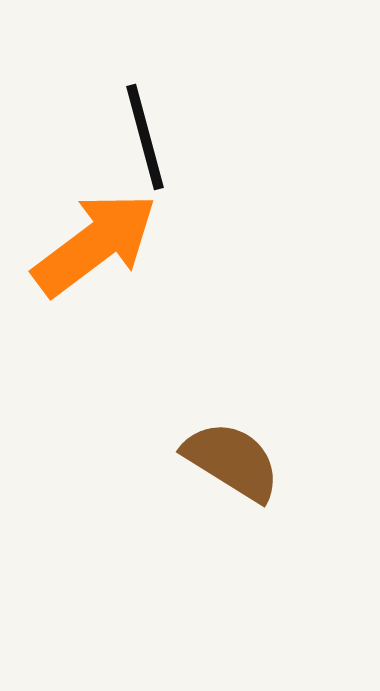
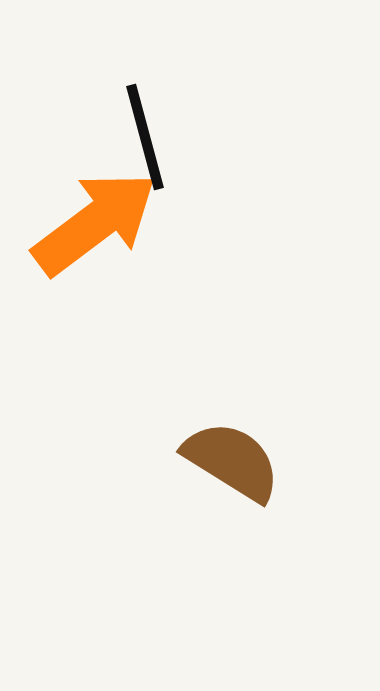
orange arrow: moved 21 px up
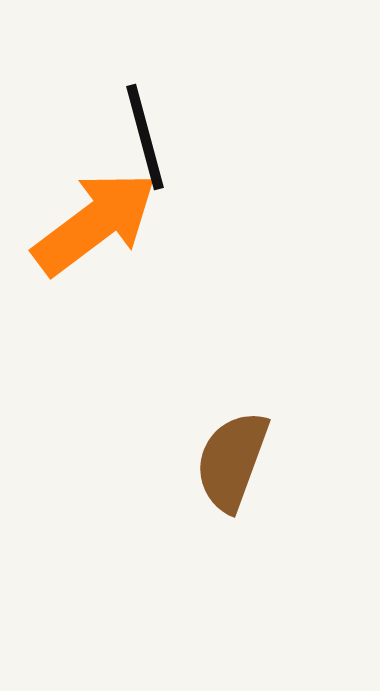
brown semicircle: rotated 102 degrees counterclockwise
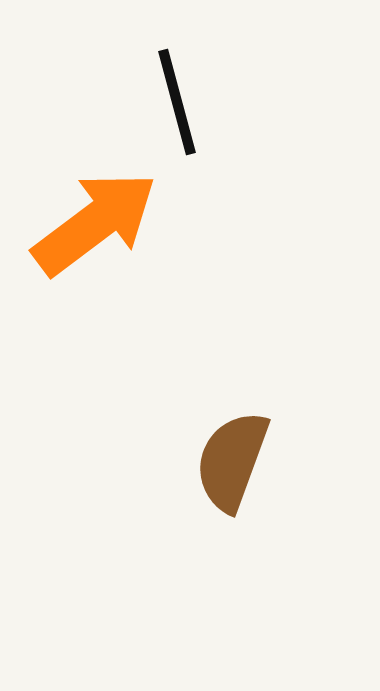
black line: moved 32 px right, 35 px up
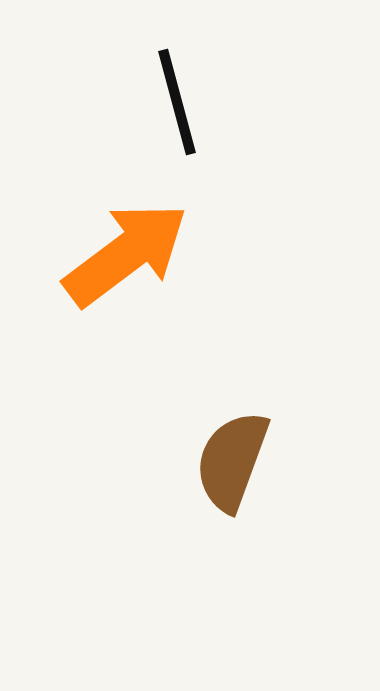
orange arrow: moved 31 px right, 31 px down
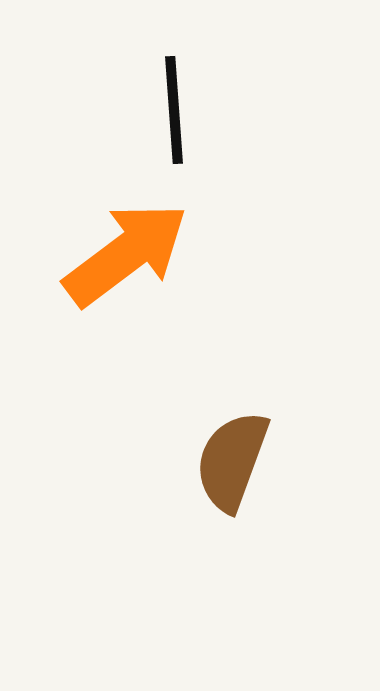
black line: moved 3 px left, 8 px down; rotated 11 degrees clockwise
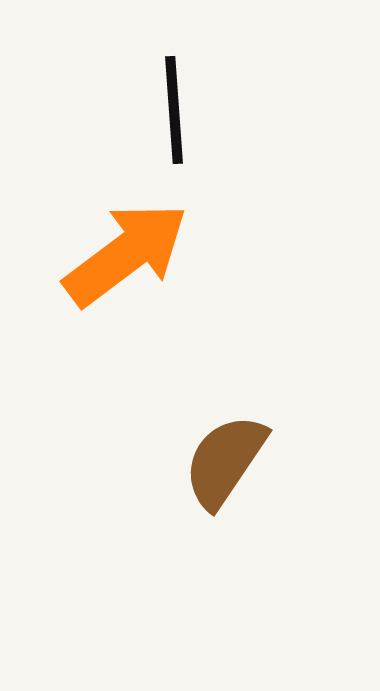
brown semicircle: moved 7 px left; rotated 14 degrees clockwise
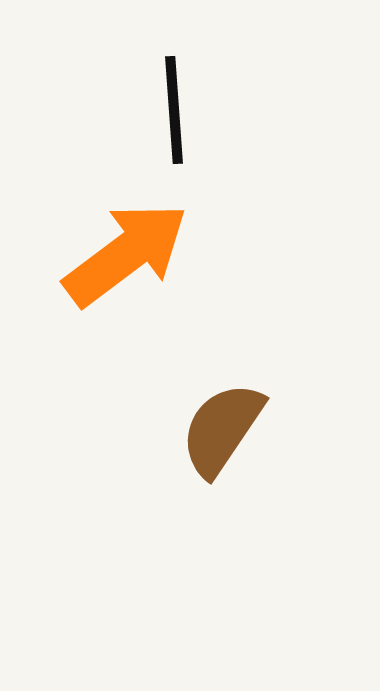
brown semicircle: moved 3 px left, 32 px up
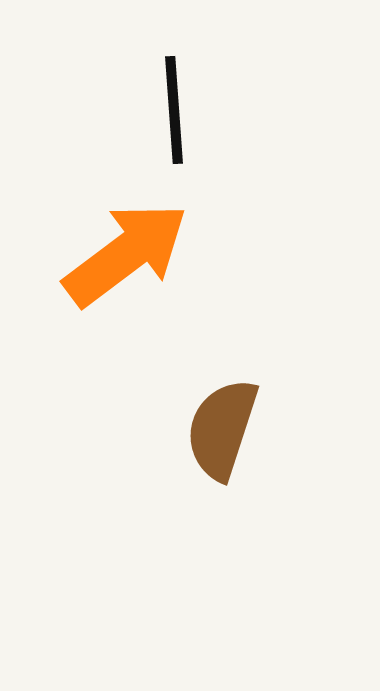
brown semicircle: rotated 16 degrees counterclockwise
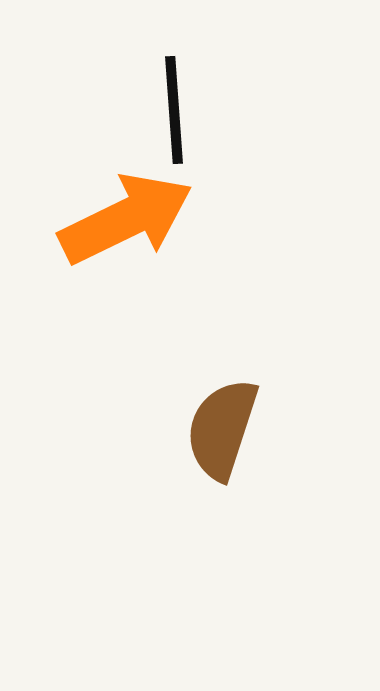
orange arrow: moved 35 px up; rotated 11 degrees clockwise
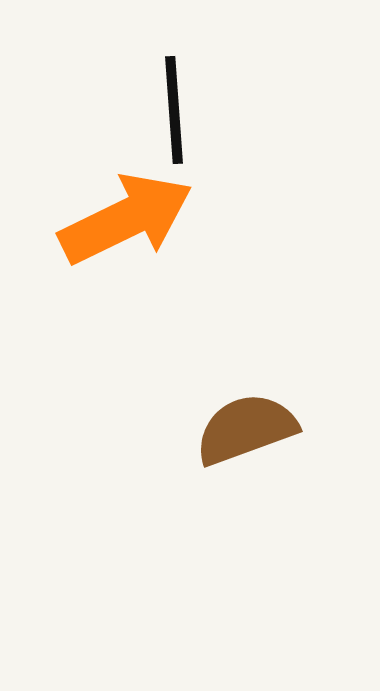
brown semicircle: moved 24 px right; rotated 52 degrees clockwise
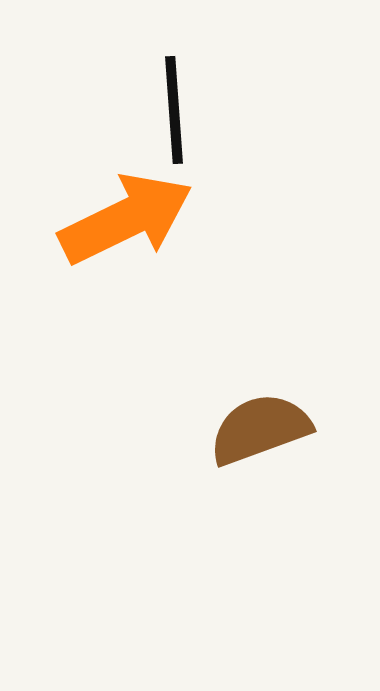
brown semicircle: moved 14 px right
